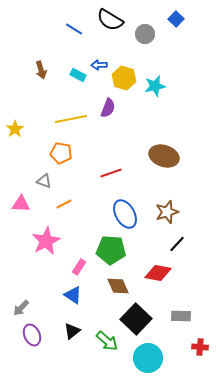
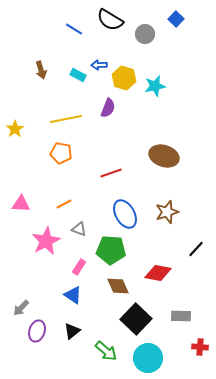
yellow line: moved 5 px left
gray triangle: moved 35 px right, 48 px down
black line: moved 19 px right, 5 px down
purple ellipse: moved 5 px right, 4 px up; rotated 40 degrees clockwise
green arrow: moved 1 px left, 10 px down
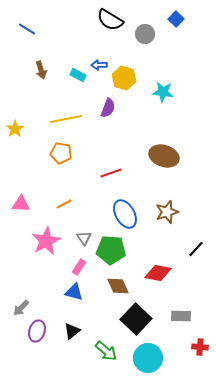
blue line: moved 47 px left
cyan star: moved 8 px right, 6 px down; rotated 20 degrees clockwise
gray triangle: moved 5 px right, 9 px down; rotated 35 degrees clockwise
blue triangle: moved 1 px right, 3 px up; rotated 18 degrees counterclockwise
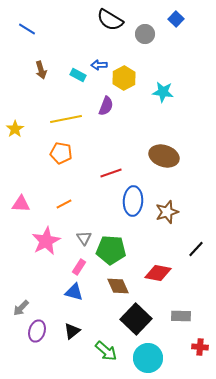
yellow hexagon: rotated 15 degrees clockwise
purple semicircle: moved 2 px left, 2 px up
blue ellipse: moved 8 px right, 13 px up; rotated 32 degrees clockwise
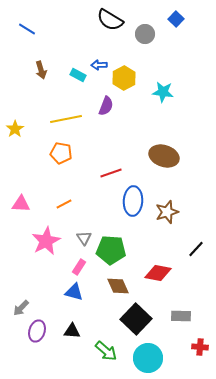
black triangle: rotated 42 degrees clockwise
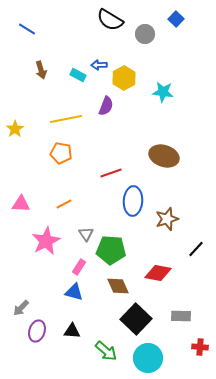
brown star: moved 7 px down
gray triangle: moved 2 px right, 4 px up
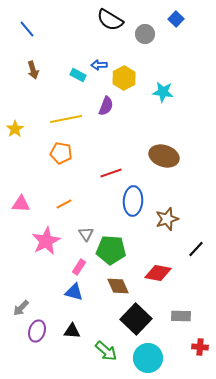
blue line: rotated 18 degrees clockwise
brown arrow: moved 8 px left
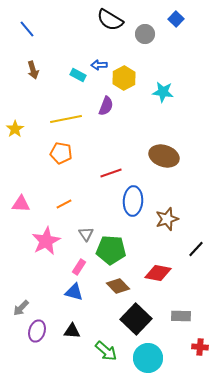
brown diamond: rotated 20 degrees counterclockwise
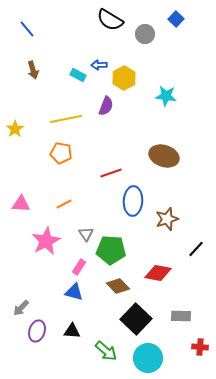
cyan star: moved 3 px right, 4 px down
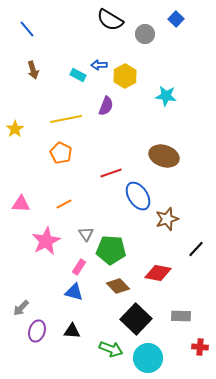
yellow hexagon: moved 1 px right, 2 px up
orange pentagon: rotated 15 degrees clockwise
blue ellipse: moved 5 px right, 5 px up; rotated 36 degrees counterclockwise
green arrow: moved 5 px right, 2 px up; rotated 20 degrees counterclockwise
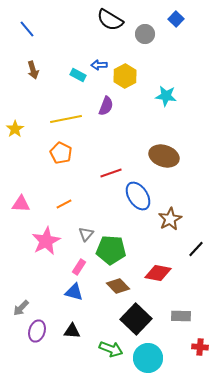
brown star: moved 3 px right; rotated 10 degrees counterclockwise
gray triangle: rotated 14 degrees clockwise
